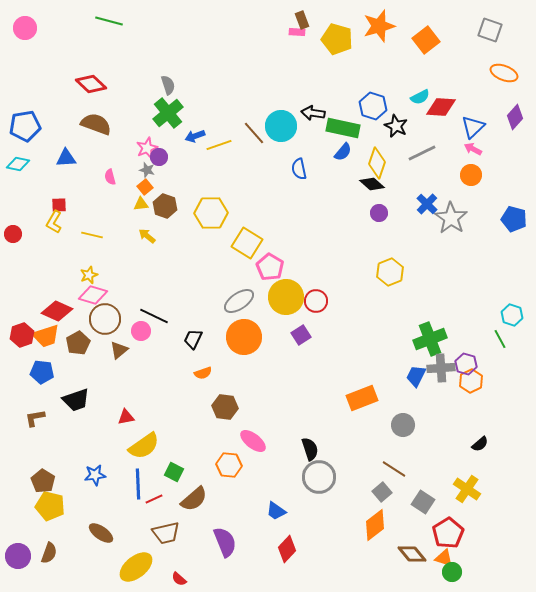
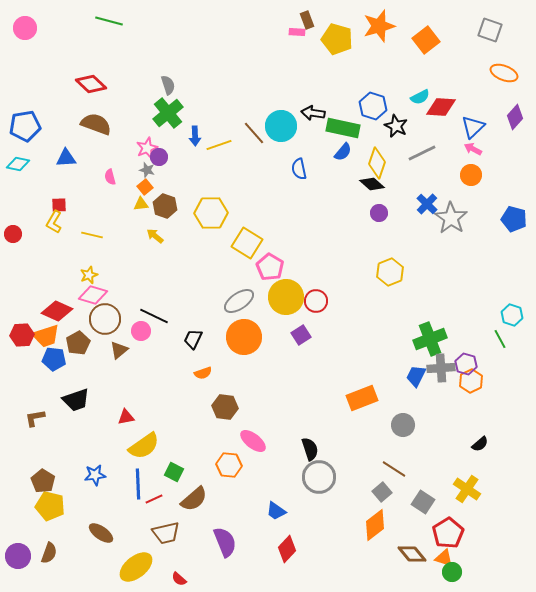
brown rectangle at (302, 20): moved 5 px right
blue arrow at (195, 136): rotated 72 degrees counterclockwise
yellow arrow at (147, 236): moved 8 px right
red hexagon at (22, 335): rotated 15 degrees clockwise
blue pentagon at (42, 372): moved 12 px right, 13 px up
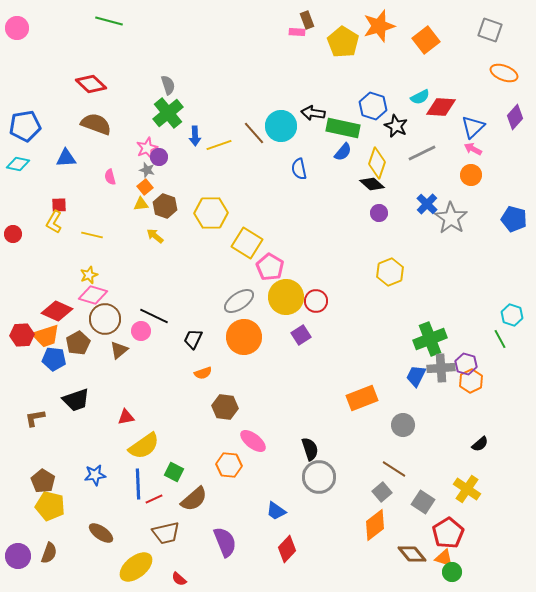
pink circle at (25, 28): moved 8 px left
yellow pentagon at (337, 39): moved 6 px right, 3 px down; rotated 16 degrees clockwise
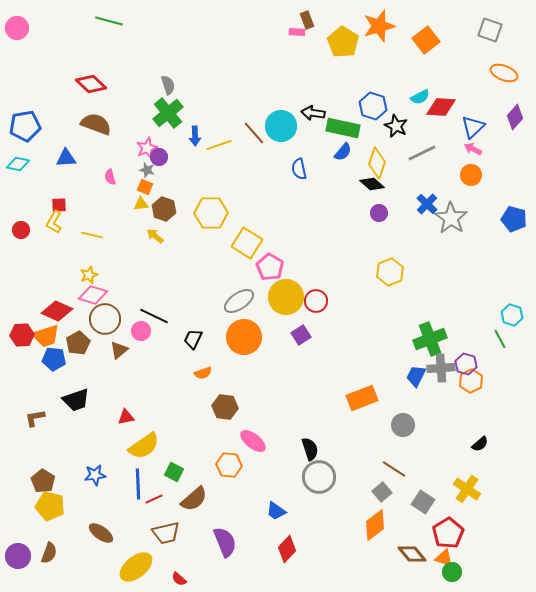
orange square at (145, 187): rotated 28 degrees counterclockwise
brown hexagon at (165, 206): moved 1 px left, 3 px down
red circle at (13, 234): moved 8 px right, 4 px up
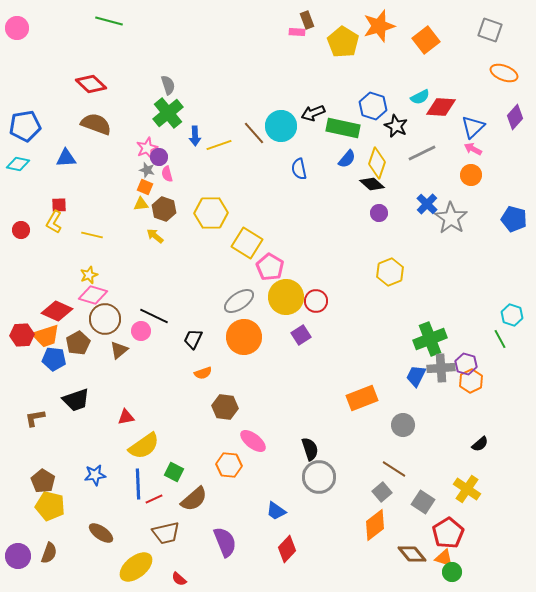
black arrow at (313, 113): rotated 30 degrees counterclockwise
blue semicircle at (343, 152): moved 4 px right, 7 px down
pink semicircle at (110, 177): moved 57 px right, 3 px up
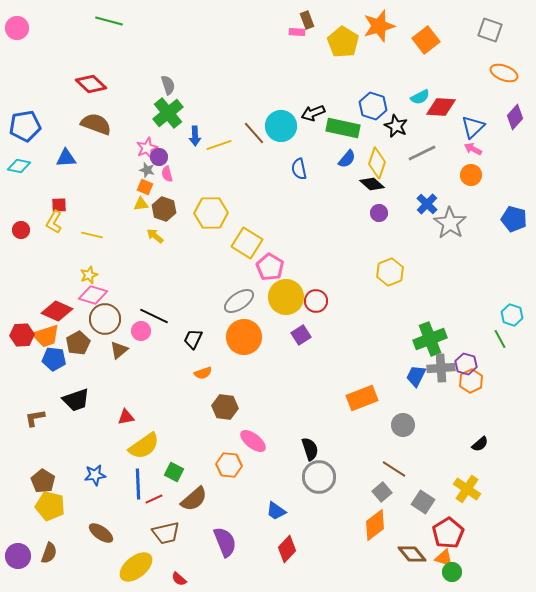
cyan diamond at (18, 164): moved 1 px right, 2 px down
gray star at (451, 218): moved 1 px left, 5 px down
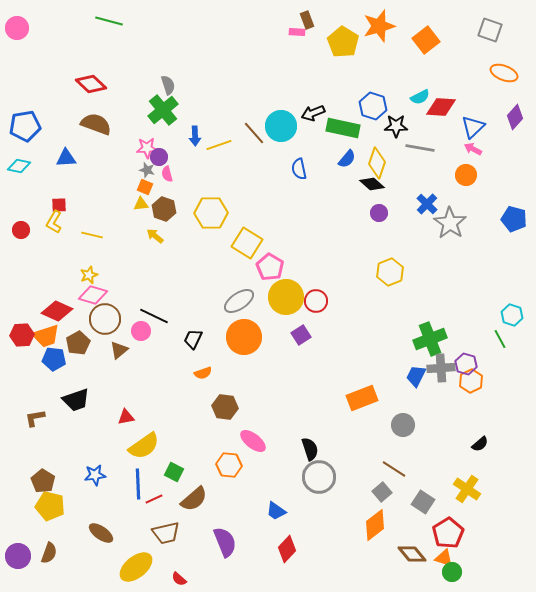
green cross at (168, 113): moved 5 px left, 3 px up
black star at (396, 126): rotated 25 degrees counterclockwise
pink star at (147, 148): rotated 20 degrees clockwise
gray line at (422, 153): moved 2 px left, 5 px up; rotated 36 degrees clockwise
orange circle at (471, 175): moved 5 px left
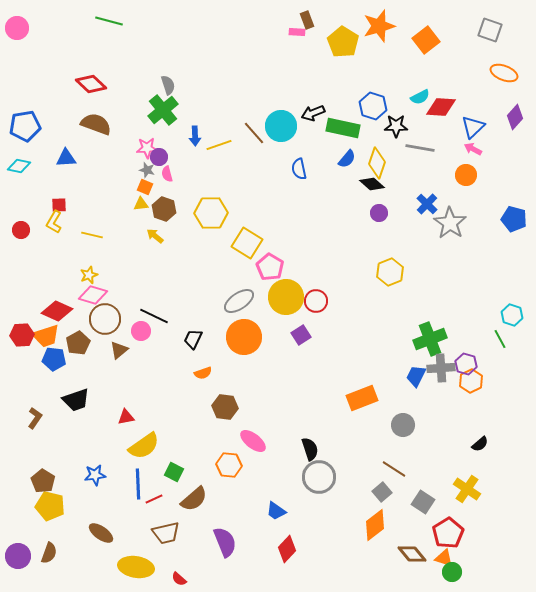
brown L-shape at (35, 418): rotated 135 degrees clockwise
yellow ellipse at (136, 567): rotated 48 degrees clockwise
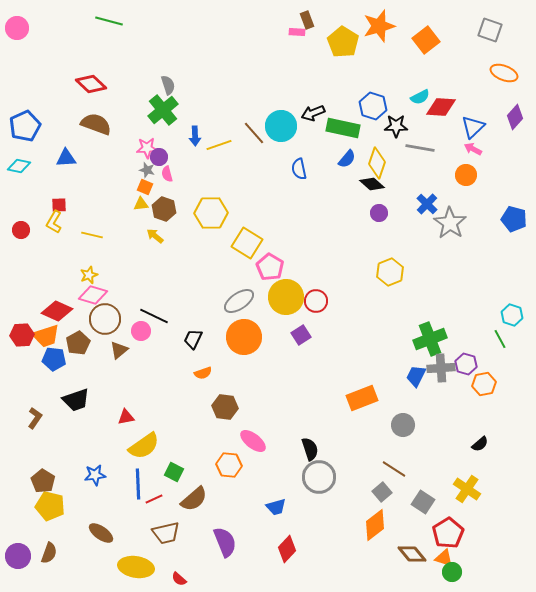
blue pentagon at (25, 126): rotated 16 degrees counterclockwise
orange hexagon at (471, 381): moved 13 px right, 3 px down; rotated 15 degrees clockwise
blue trapezoid at (276, 511): moved 4 px up; rotated 50 degrees counterclockwise
